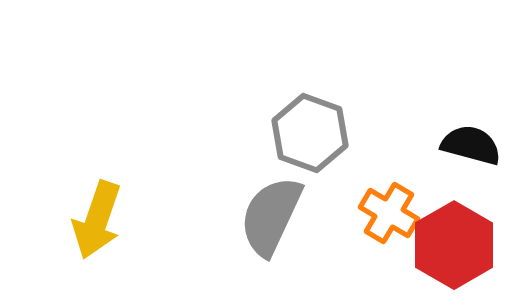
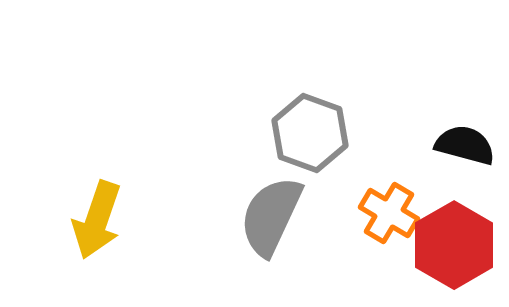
black semicircle: moved 6 px left
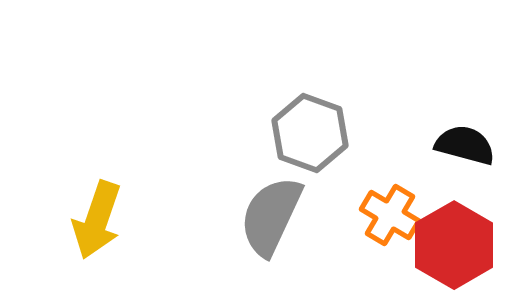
orange cross: moved 1 px right, 2 px down
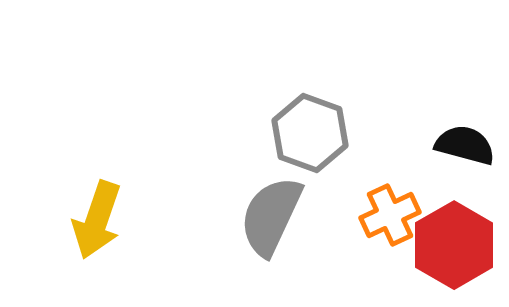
orange cross: rotated 34 degrees clockwise
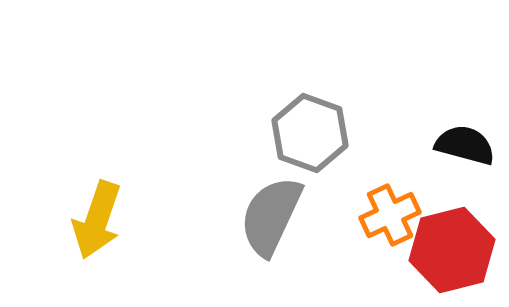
red hexagon: moved 2 px left, 5 px down; rotated 16 degrees clockwise
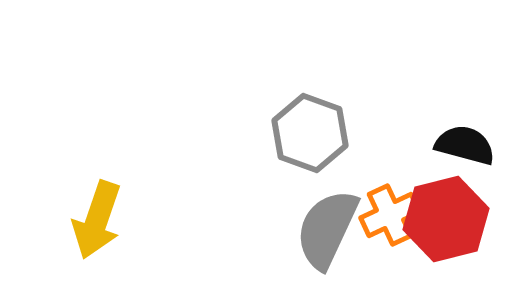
gray semicircle: moved 56 px right, 13 px down
red hexagon: moved 6 px left, 31 px up
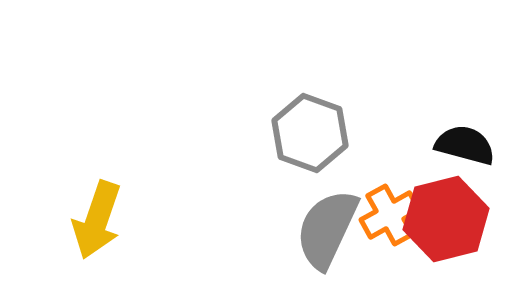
orange cross: rotated 4 degrees counterclockwise
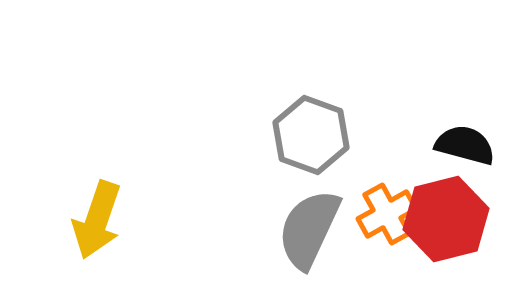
gray hexagon: moved 1 px right, 2 px down
orange cross: moved 3 px left, 1 px up
gray semicircle: moved 18 px left
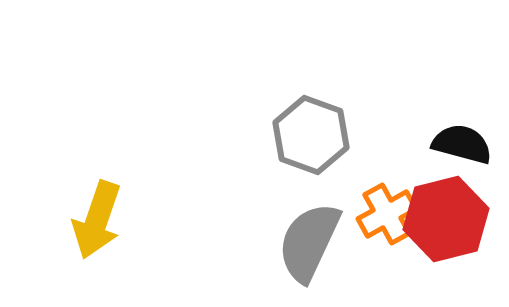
black semicircle: moved 3 px left, 1 px up
gray semicircle: moved 13 px down
